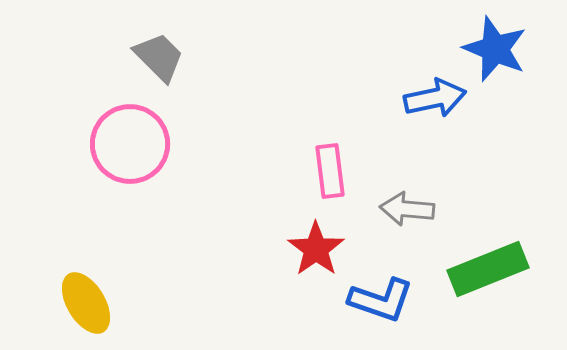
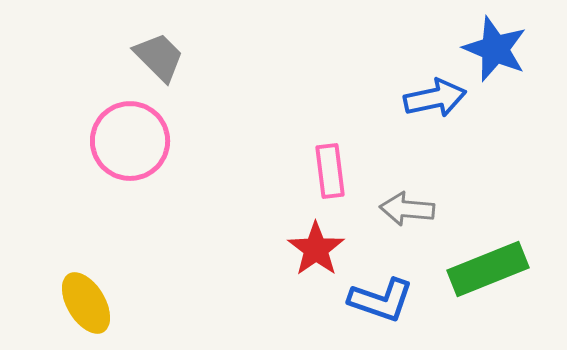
pink circle: moved 3 px up
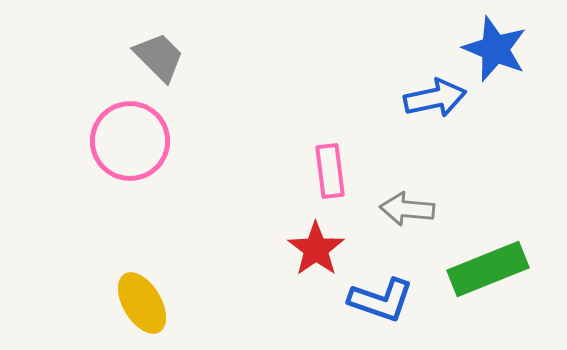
yellow ellipse: moved 56 px right
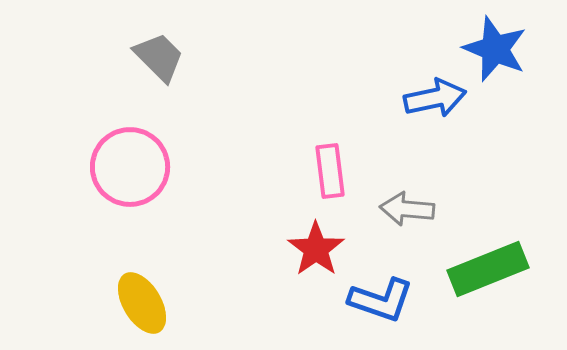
pink circle: moved 26 px down
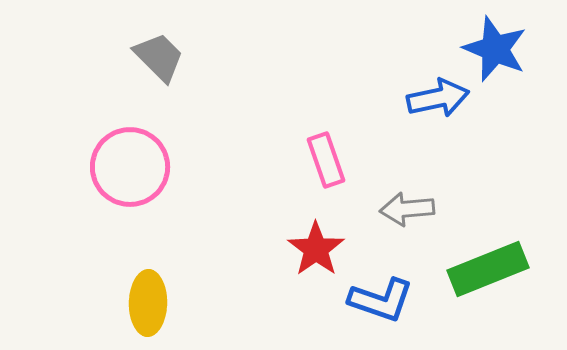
blue arrow: moved 3 px right
pink rectangle: moved 4 px left, 11 px up; rotated 12 degrees counterclockwise
gray arrow: rotated 10 degrees counterclockwise
yellow ellipse: moved 6 px right; rotated 32 degrees clockwise
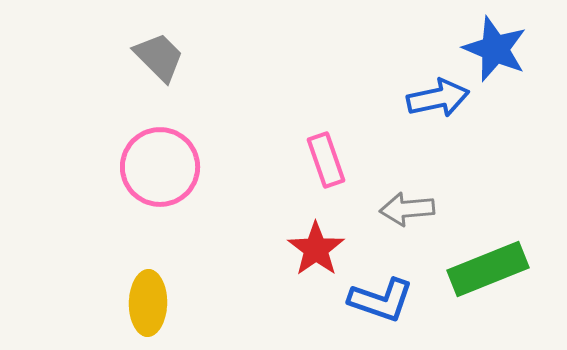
pink circle: moved 30 px right
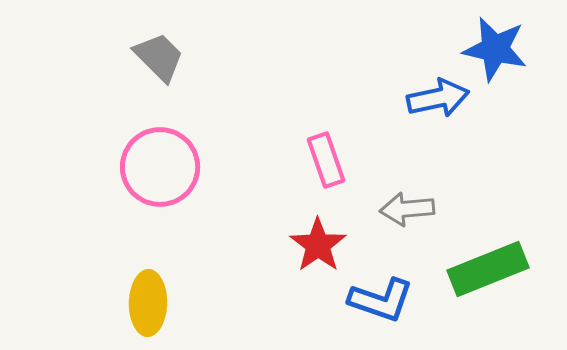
blue star: rotated 10 degrees counterclockwise
red star: moved 2 px right, 4 px up
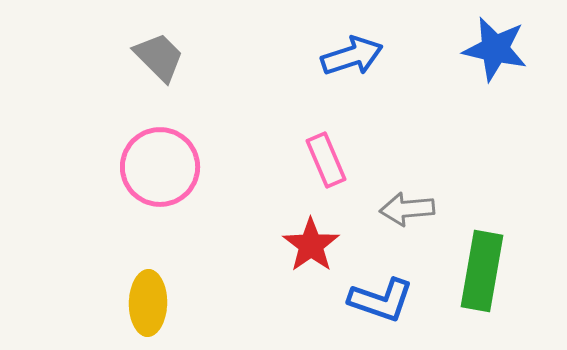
blue arrow: moved 86 px left, 42 px up; rotated 6 degrees counterclockwise
pink rectangle: rotated 4 degrees counterclockwise
red star: moved 7 px left
green rectangle: moved 6 px left, 2 px down; rotated 58 degrees counterclockwise
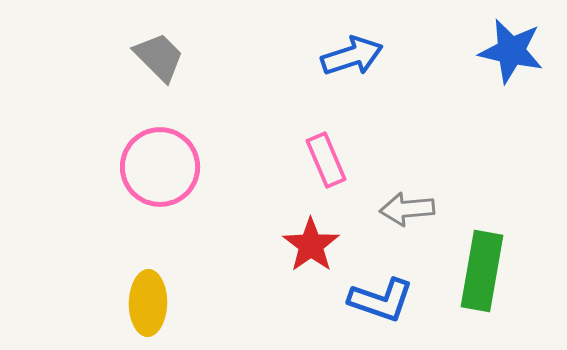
blue star: moved 16 px right, 2 px down
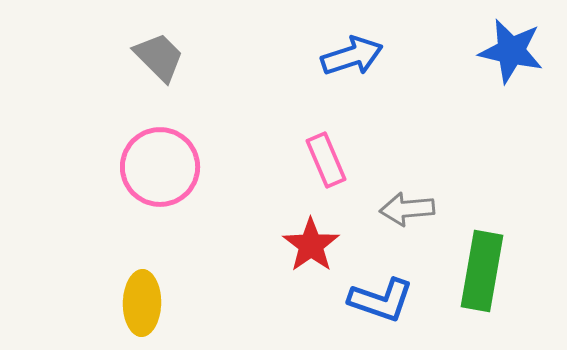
yellow ellipse: moved 6 px left
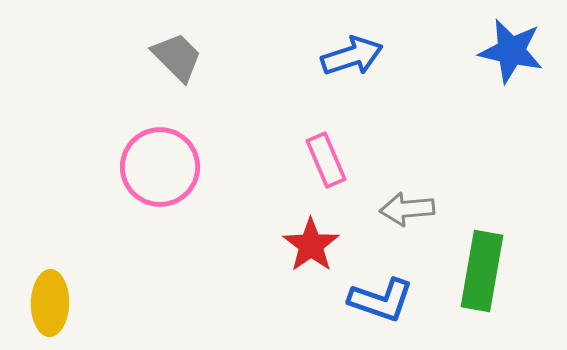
gray trapezoid: moved 18 px right
yellow ellipse: moved 92 px left
